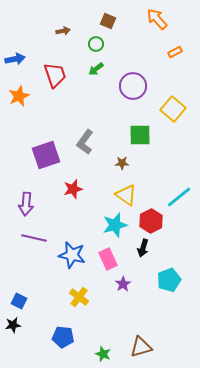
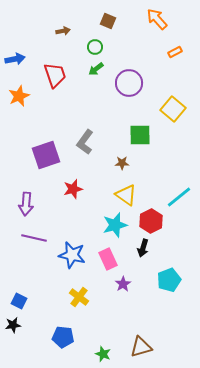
green circle: moved 1 px left, 3 px down
purple circle: moved 4 px left, 3 px up
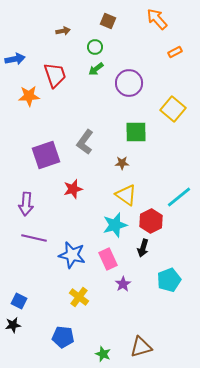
orange star: moved 10 px right; rotated 20 degrees clockwise
green square: moved 4 px left, 3 px up
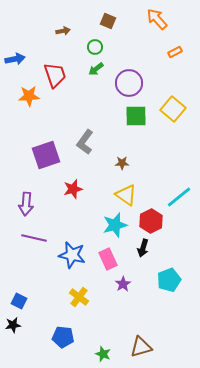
green square: moved 16 px up
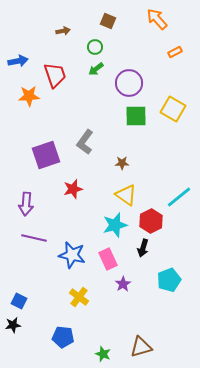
blue arrow: moved 3 px right, 2 px down
yellow square: rotated 10 degrees counterclockwise
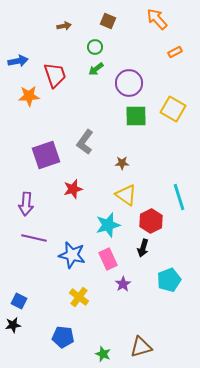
brown arrow: moved 1 px right, 5 px up
cyan line: rotated 68 degrees counterclockwise
cyan star: moved 7 px left
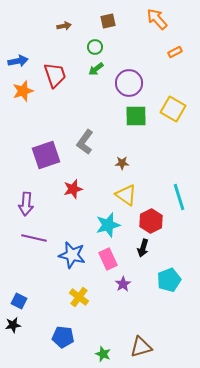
brown square: rotated 35 degrees counterclockwise
orange star: moved 6 px left, 5 px up; rotated 15 degrees counterclockwise
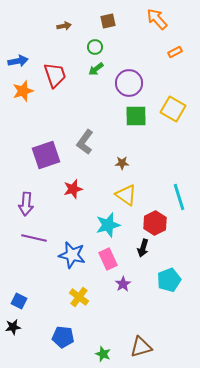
red hexagon: moved 4 px right, 2 px down
black star: moved 2 px down
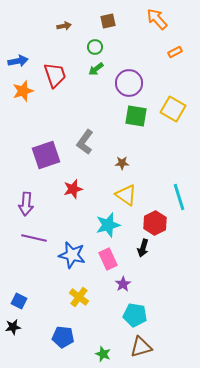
green square: rotated 10 degrees clockwise
cyan pentagon: moved 34 px left, 35 px down; rotated 30 degrees clockwise
